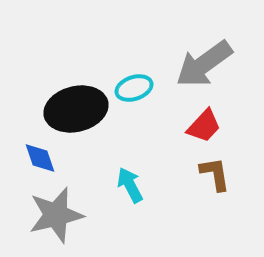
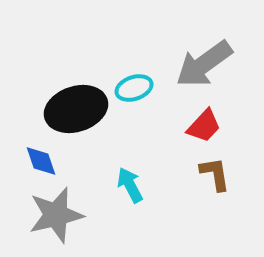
black ellipse: rotated 4 degrees counterclockwise
blue diamond: moved 1 px right, 3 px down
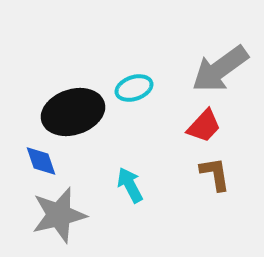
gray arrow: moved 16 px right, 5 px down
black ellipse: moved 3 px left, 3 px down
gray star: moved 3 px right
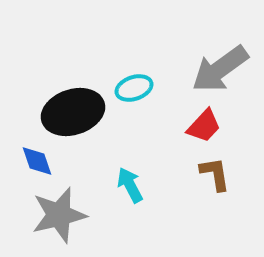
blue diamond: moved 4 px left
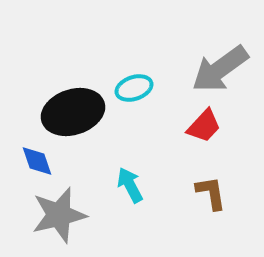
brown L-shape: moved 4 px left, 19 px down
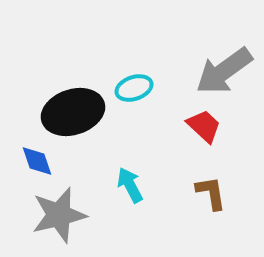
gray arrow: moved 4 px right, 2 px down
red trapezoid: rotated 90 degrees counterclockwise
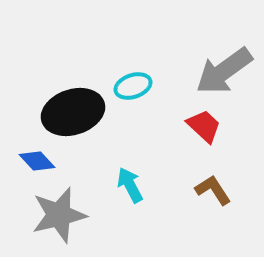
cyan ellipse: moved 1 px left, 2 px up
blue diamond: rotated 24 degrees counterclockwise
brown L-shape: moved 2 px right, 3 px up; rotated 24 degrees counterclockwise
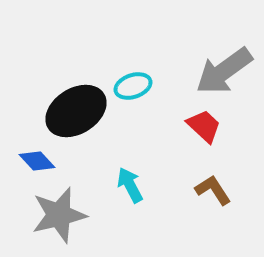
black ellipse: moved 3 px right, 1 px up; rotated 14 degrees counterclockwise
